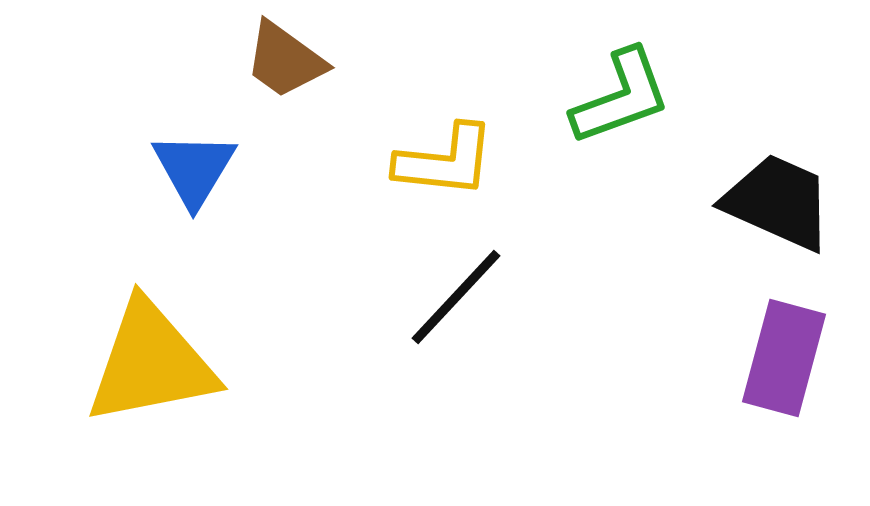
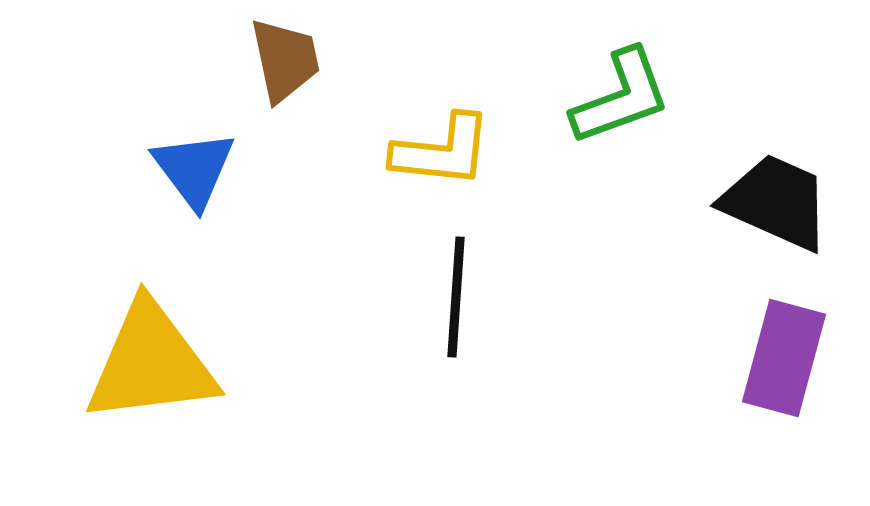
brown trapezoid: rotated 138 degrees counterclockwise
yellow L-shape: moved 3 px left, 10 px up
blue triangle: rotated 8 degrees counterclockwise
black trapezoid: moved 2 px left
black line: rotated 39 degrees counterclockwise
yellow triangle: rotated 4 degrees clockwise
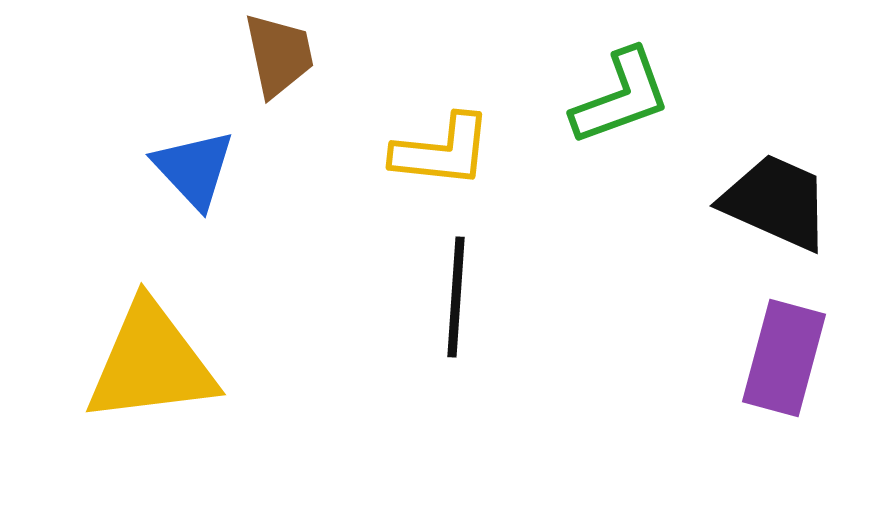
brown trapezoid: moved 6 px left, 5 px up
blue triangle: rotated 6 degrees counterclockwise
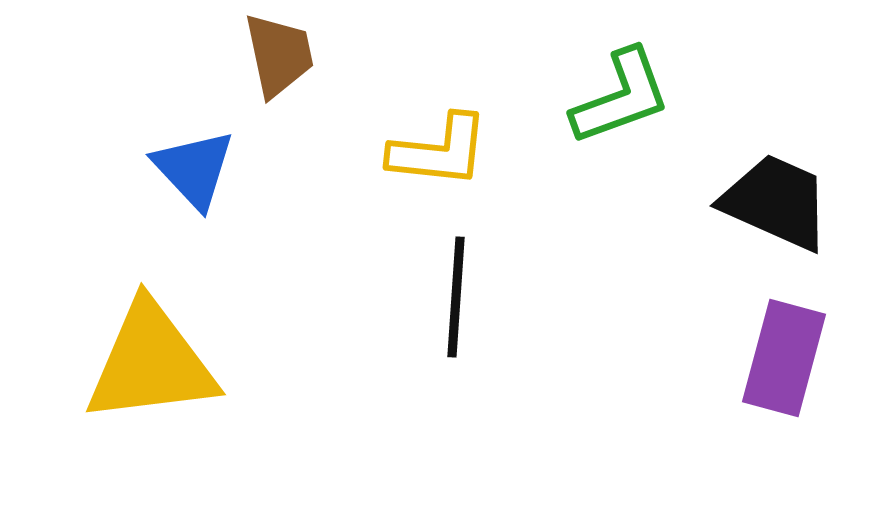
yellow L-shape: moved 3 px left
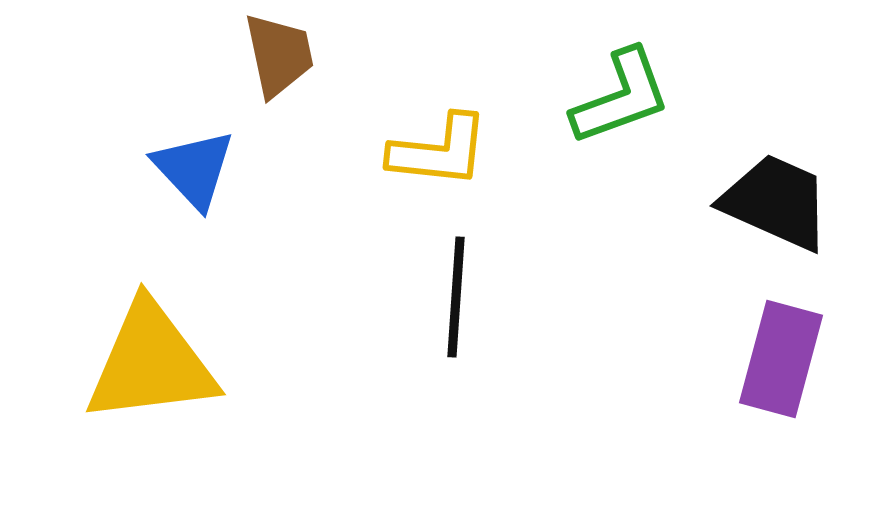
purple rectangle: moved 3 px left, 1 px down
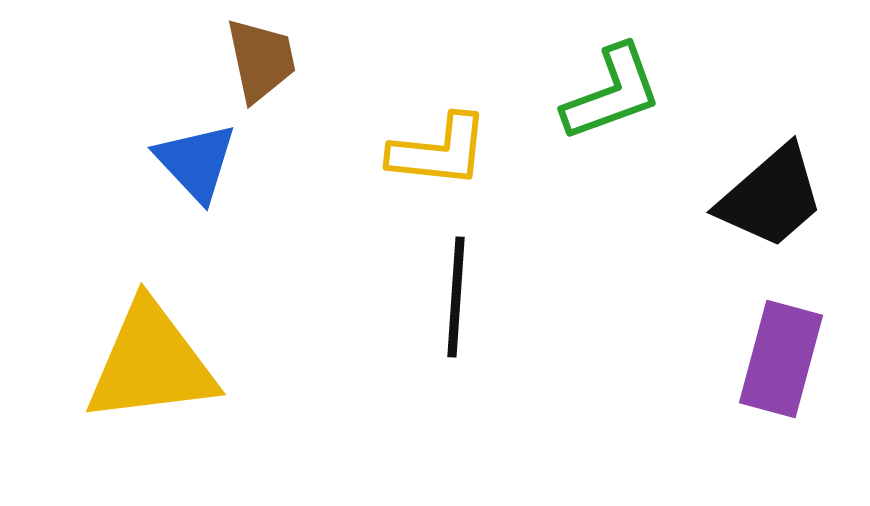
brown trapezoid: moved 18 px left, 5 px down
green L-shape: moved 9 px left, 4 px up
blue triangle: moved 2 px right, 7 px up
black trapezoid: moved 5 px left, 5 px up; rotated 115 degrees clockwise
